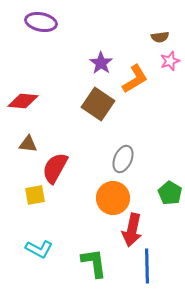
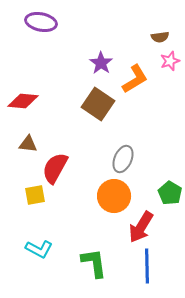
orange circle: moved 1 px right, 2 px up
red arrow: moved 9 px right, 3 px up; rotated 20 degrees clockwise
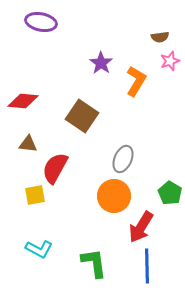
orange L-shape: moved 1 px right, 2 px down; rotated 28 degrees counterclockwise
brown square: moved 16 px left, 12 px down
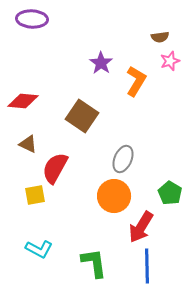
purple ellipse: moved 9 px left, 3 px up; rotated 8 degrees counterclockwise
brown triangle: rotated 18 degrees clockwise
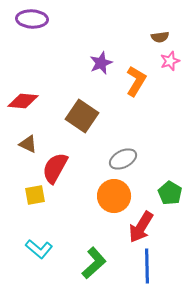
purple star: rotated 15 degrees clockwise
gray ellipse: rotated 40 degrees clockwise
cyan L-shape: rotated 12 degrees clockwise
green L-shape: rotated 56 degrees clockwise
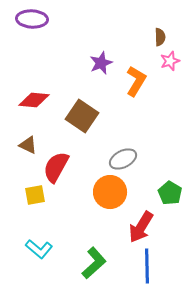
brown semicircle: rotated 84 degrees counterclockwise
red diamond: moved 11 px right, 1 px up
brown triangle: moved 1 px down
red semicircle: moved 1 px right, 1 px up
orange circle: moved 4 px left, 4 px up
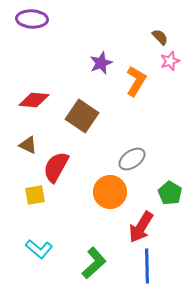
brown semicircle: rotated 42 degrees counterclockwise
gray ellipse: moved 9 px right; rotated 8 degrees counterclockwise
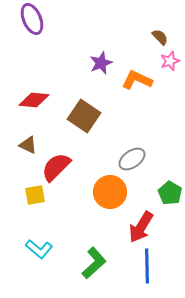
purple ellipse: rotated 64 degrees clockwise
orange L-shape: moved 1 px right, 1 px up; rotated 96 degrees counterclockwise
brown square: moved 2 px right
red semicircle: rotated 16 degrees clockwise
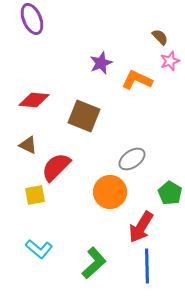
brown square: rotated 12 degrees counterclockwise
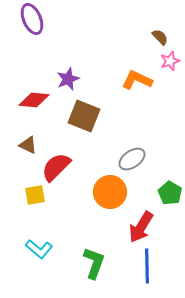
purple star: moved 33 px left, 16 px down
green L-shape: rotated 28 degrees counterclockwise
